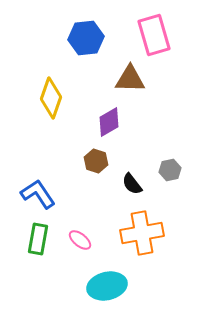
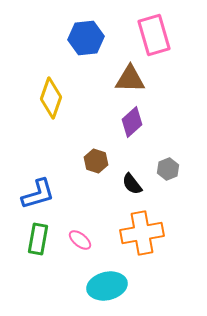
purple diamond: moved 23 px right; rotated 12 degrees counterclockwise
gray hexagon: moved 2 px left, 1 px up; rotated 10 degrees counterclockwise
blue L-shape: rotated 108 degrees clockwise
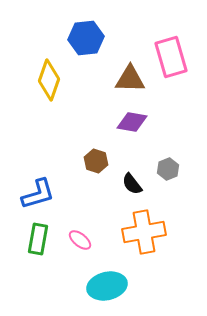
pink rectangle: moved 17 px right, 22 px down
yellow diamond: moved 2 px left, 18 px up
purple diamond: rotated 52 degrees clockwise
orange cross: moved 2 px right, 1 px up
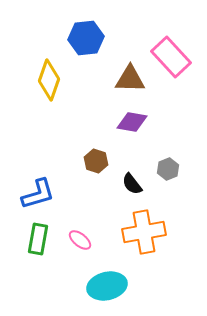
pink rectangle: rotated 27 degrees counterclockwise
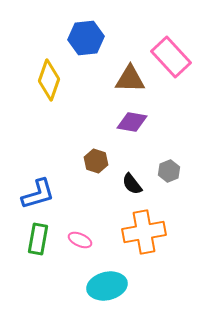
gray hexagon: moved 1 px right, 2 px down
pink ellipse: rotated 15 degrees counterclockwise
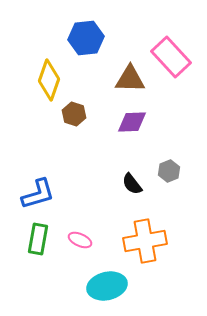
purple diamond: rotated 12 degrees counterclockwise
brown hexagon: moved 22 px left, 47 px up
orange cross: moved 1 px right, 9 px down
